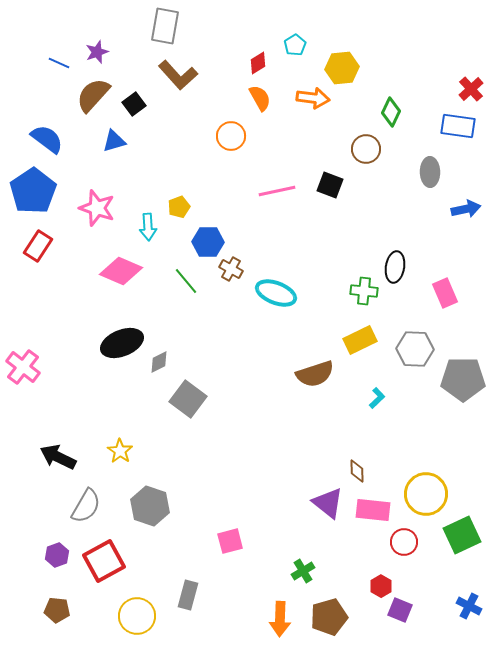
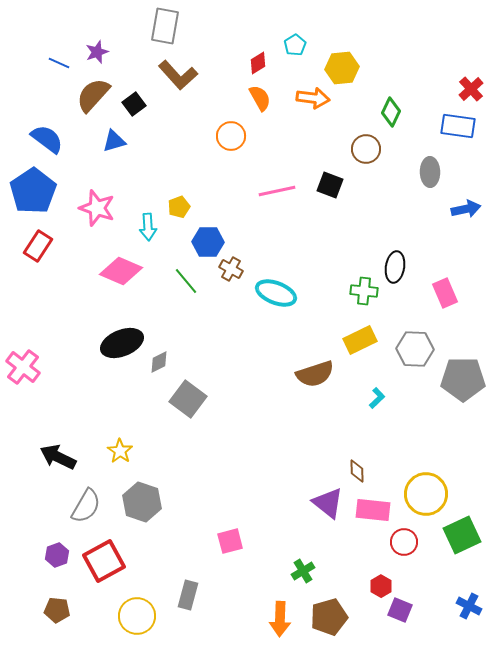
gray hexagon at (150, 506): moved 8 px left, 4 px up
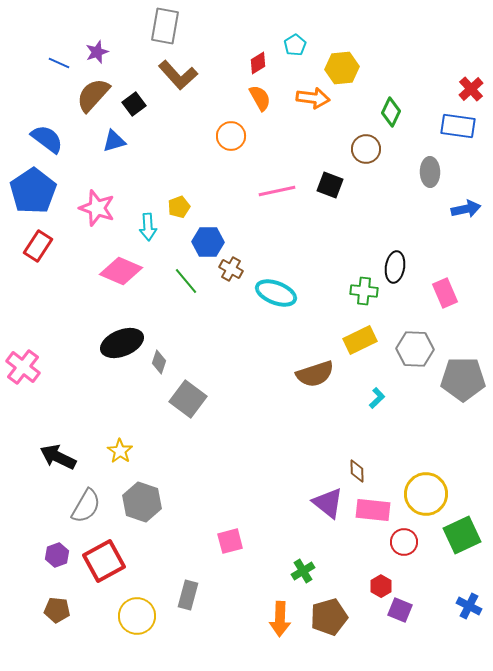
gray diamond at (159, 362): rotated 45 degrees counterclockwise
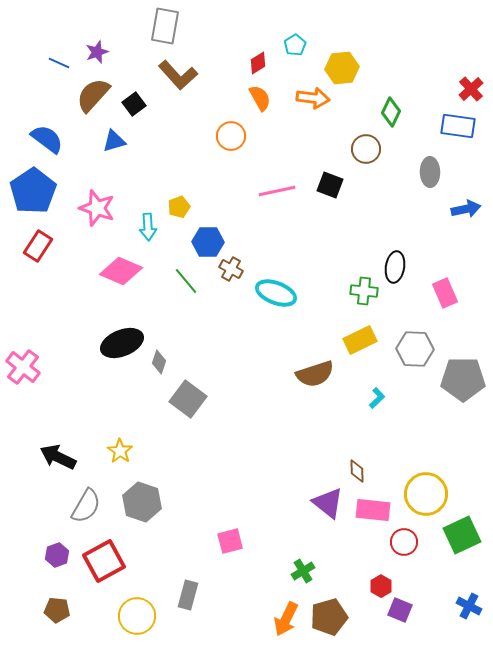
orange arrow at (280, 619): moved 6 px right; rotated 24 degrees clockwise
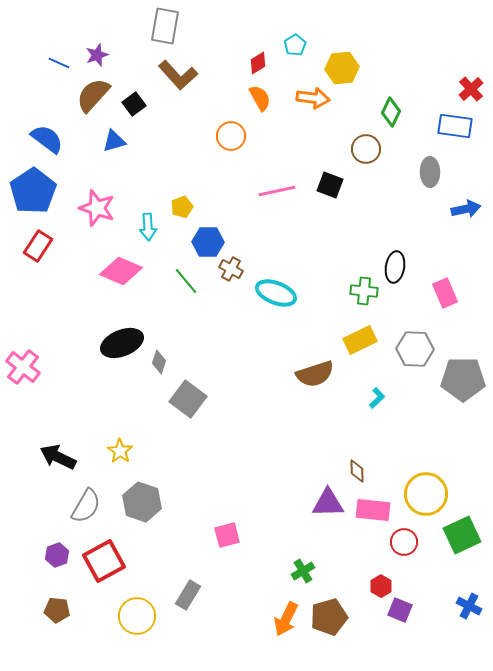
purple star at (97, 52): moved 3 px down
blue rectangle at (458, 126): moved 3 px left
yellow pentagon at (179, 207): moved 3 px right
purple triangle at (328, 503): rotated 40 degrees counterclockwise
pink square at (230, 541): moved 3 px left, 6 px up
gray rectangle at (188, 595): rotated 16 degrees clockwise
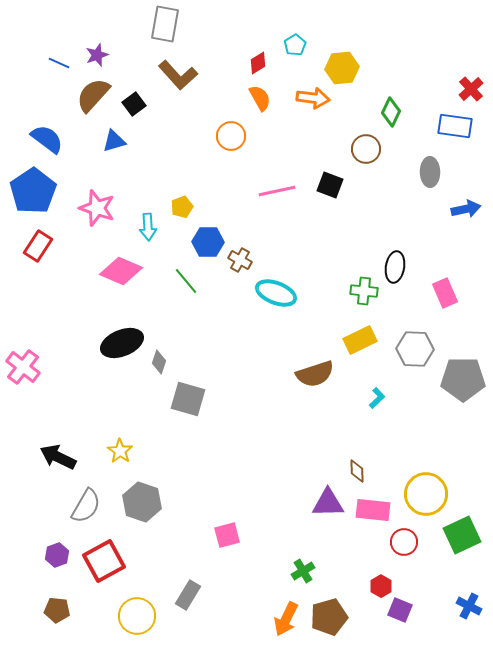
gray rectangle at (165, 26): moved 2 px up
brown cross at (231, 269): moved 9 px right, 9 px up
gray square at (188, 399): rotated 21 degrees counterclockwise
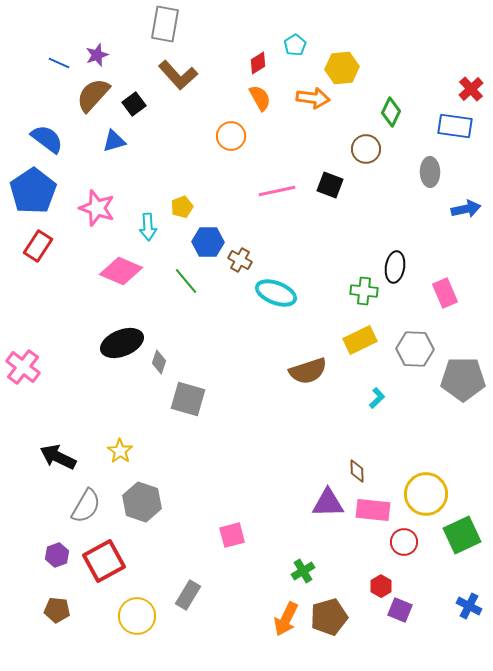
brown semicircle at (315, 374): moved 7 px left, 3 px up
pink square at (227, 535): moved 5 px right
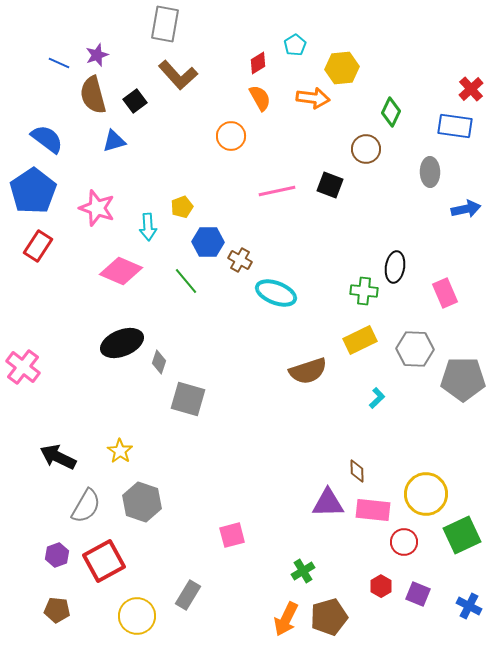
brown semicircle at (93, 95): rotated 57 degrees counterclockwise
black square at (134, 104): moved 1 px right, 3 px up
purple square at (400, 610): moved 18 px right, 16 px up
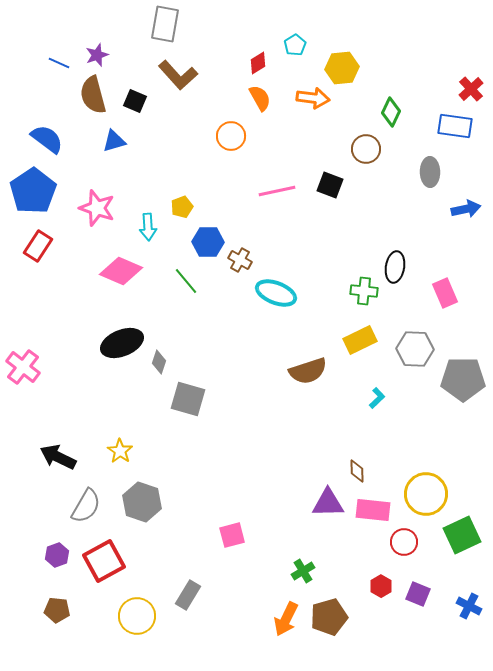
black square at (135, 101): rotated 30 degrees counterclockwise
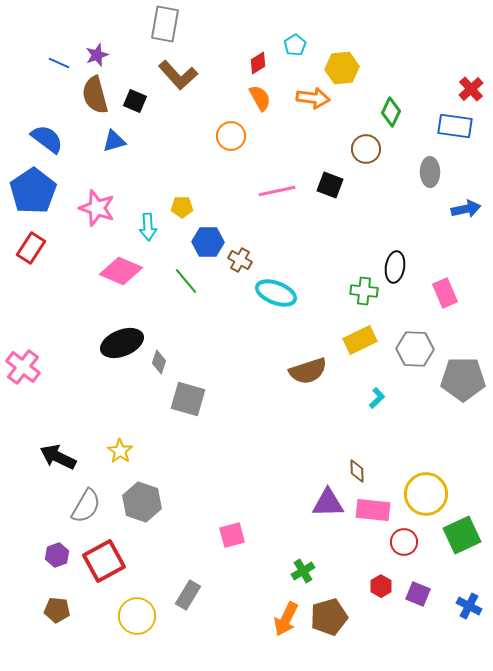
brown semicircle at (93, 95): moved 2 px right
yellow pentagon at (182, 207): rotated 20 degrees clockwise
red rectangle at (38, 246): moved 7 px left, 2 px down
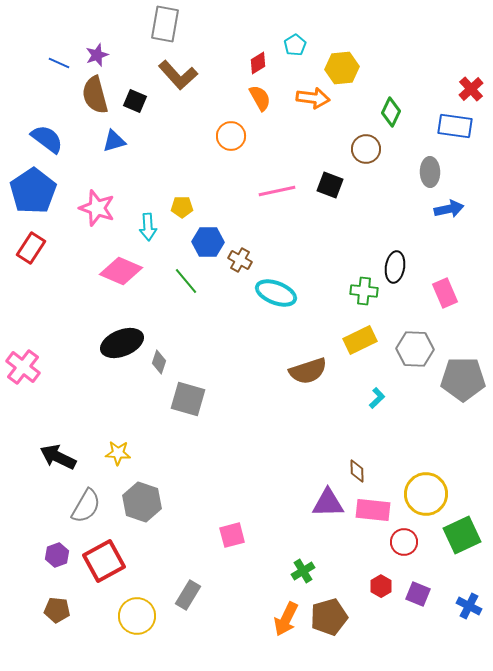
blue arrow at (466, 209): moved 17 px left
yellow star at (120, 451): moved 2 px left, 2 px down; rotated 30 degrees counterclockwise
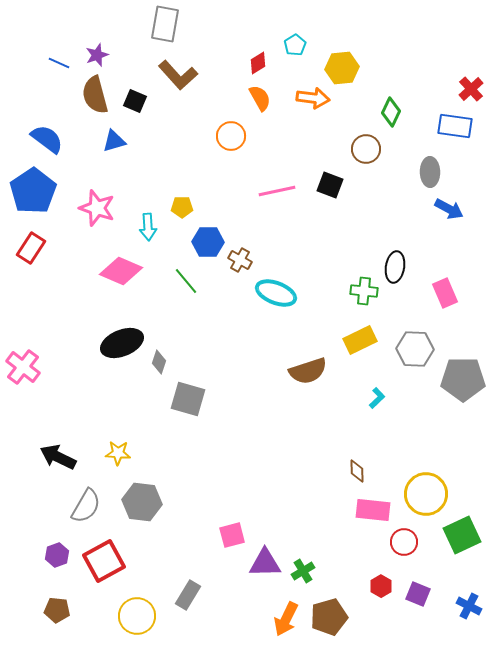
blue arrow at (449, 209): rotated 40 degrees clockwise
gray hexagon at (142, 502): rotated 12 degrees counterclockwise
purple triangle at (328, 503): moved 63 px left, 60 px down
